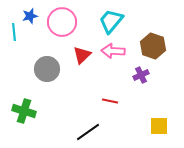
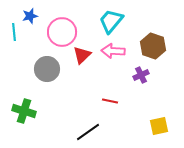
pink circle: moved 10 px down
yellow square: rotated 12 degrees counterclockwise
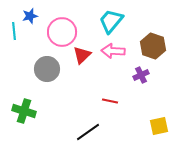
cyan line: moved 1 px up
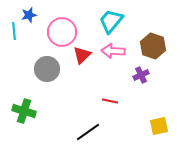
blue star: moved 1 px left, 1 px up
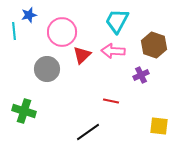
cyan trapezoid: moved 6 px right; rotated 12 degrees counterclockwise
brown hexagon: moved 1 px right, 1 px up
red line: moved 1 px right
yellow square: rotated 18 degrees clockwise
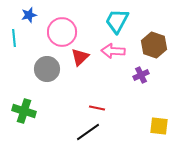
cyan line: moved 7 px down
red triangle: moved 2 px left, 2 px down
red line: moved 14 px left, 7 px down
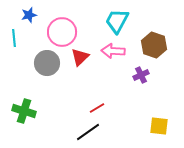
gray circle: moved 6 px up
red line: rotated 42 degrees counterclockwise
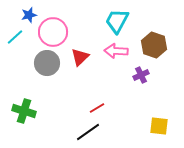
pink circle: moved 9 px left
cyan line: moved 1 px right, 1 px up; rotated 54 degrees clockwise
pink arrow: moved 3 px right
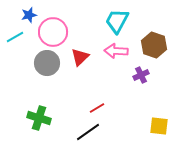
cyan line: rotated 12 degrees clockwise
green cross: moved 15 px right, 7 px down
